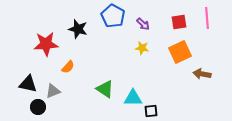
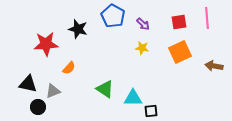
orange semicircle: moved 1 px right, 1 px down
brown arrow: moved 12 px right, 8 px up
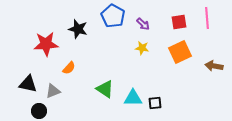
black circle: moved 1 px right, 4 px down
black square: moved 4 px right, 8 px up
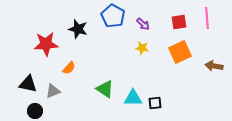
black circle: moved 4 px left
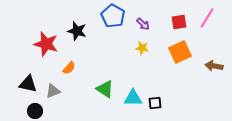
pink line: rotated 35 degrees clockwise
black star: moved 1 px left, 2 px down
red star: rotated 20 degrees clockwise
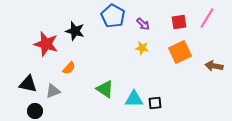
black star: moved 2 px left
cyan triangle: moved 1 px right, 1 px down
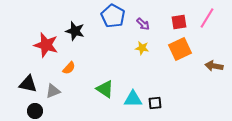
red star: moved 1 px down
orange square: moved 3 px up
cyan triangle: moved 1 px left
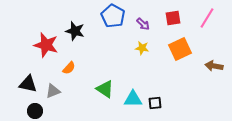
red square: moved 6 px left, 4 px up
